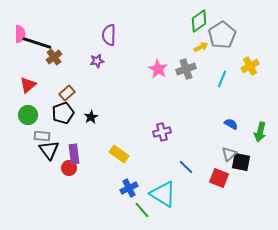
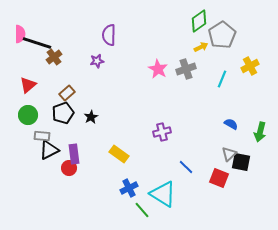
black triangle: rotated 40 degrees clockwise
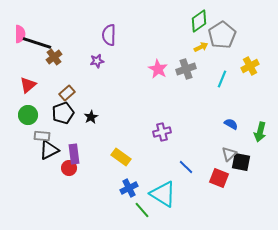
yellow rectangle: moved 2 px right, 3 px down
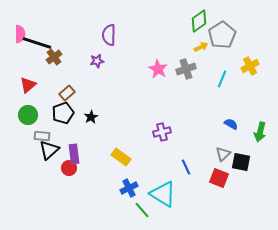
black triangle: rotated 15 degrees counterclockwise
gray triangle: moved 6 px left
blue line: rotated 21 degrees clockwise
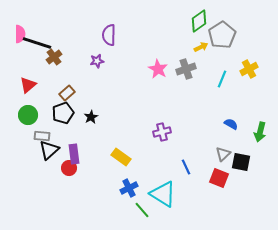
yellow cross: moved 1 px left, 3 px down
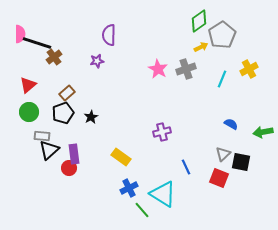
green circle: moved 1 px right, 3 px up
green arrow: moved 3 px right; rotated 66 degrees clockwise
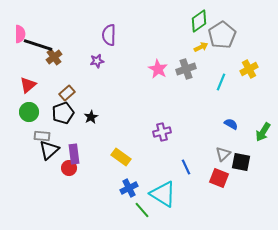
black line: moved 1 px right, 2 px down
cyan line: moved 1 px left, 3 px down
green arrow: rotated 48 degrees counterclockwise
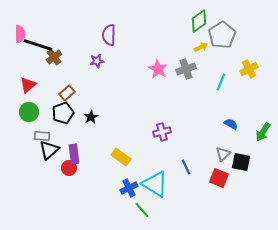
cyan triangle: moved 8 px left, 10 px up
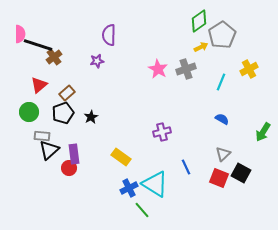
red triangle: moved 11 px right
blue semicircle: moved 9 px left, 5 px up
black square: moved 11 px down; rotated 18 degrees clockwise
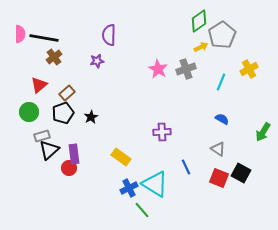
black line: moved 6 px right, 7 px up; rotated 8 degrees counterclockwise
purple cross: rotated 12 degrees clockwise
gray rectangle: rotated 21 degrees counterclockwise
gray triangle: moved 5 px left, 5 px up; rotated 42 degrees counterclockwise
